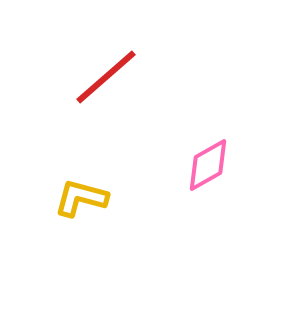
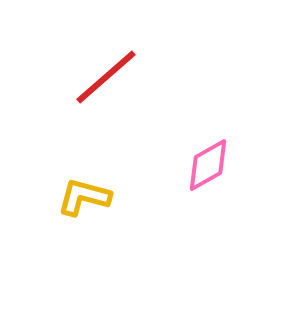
yellow L-shape: moved 3 px right, 1 px up
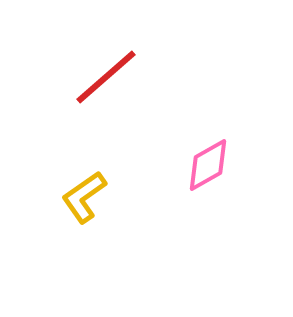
yellow L-shape: rotated 50 degrees counterclockwise
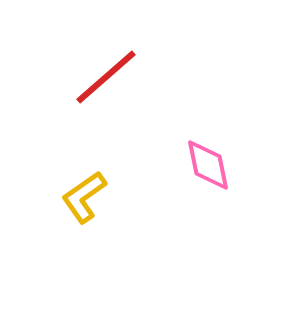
pink diamond: rotated 72 degrees counterclockwise
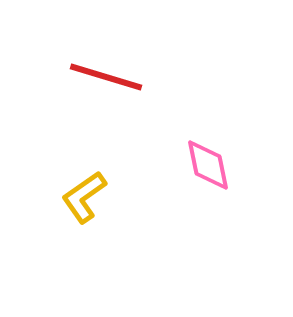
red line: rotated 58 degrees clockwise
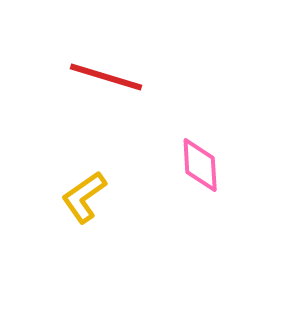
pink diamond: moved 8 px left; rotated 8 degrees clockwise
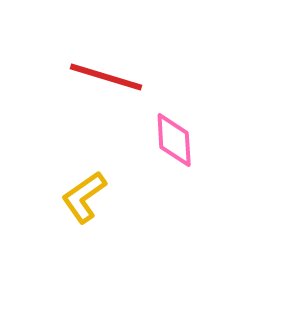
pink diamond: moved 26 px left, 25 px up
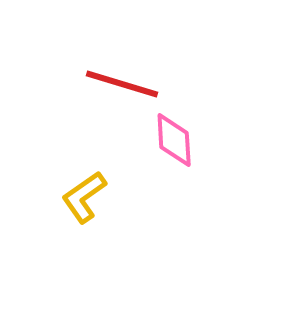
red line: moved 16 px right, 7 px down
